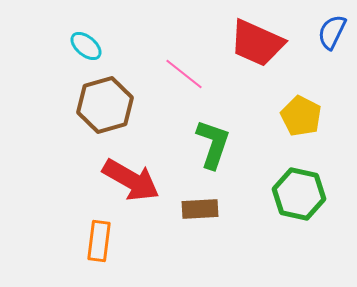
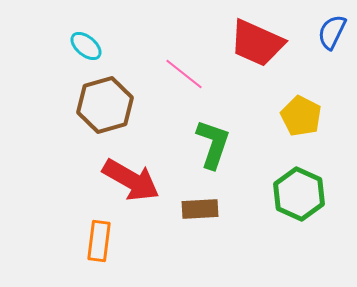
green hexagon: rotated 12 degrees clockwise
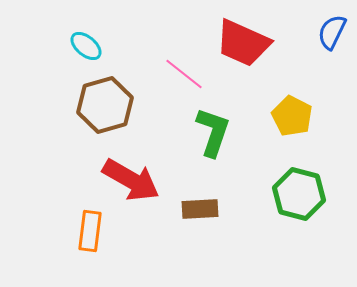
red trapezoid: moved 14 px left
yellow pentagon: moved 9 px left
green L-shape: moved 12 px up
green hexagon: rotated 9 degrees counterclockwise
orange rectangle: moved 9 px left, 10 px up
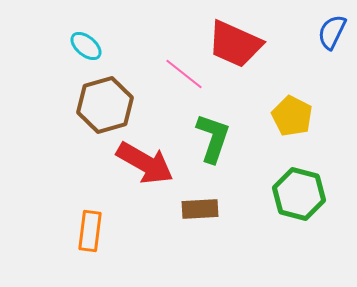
red trapezoid: moved 8 px left, 1 px down
green L-shape: moved 6 px down
red arrow: moved 14 px right, 17 px up
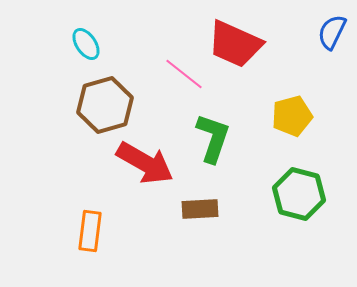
cyan ellipse: moved 2 px up; rotated 16 degrees clockwise
yellow pentagon: rotated 30 degrees clockwise
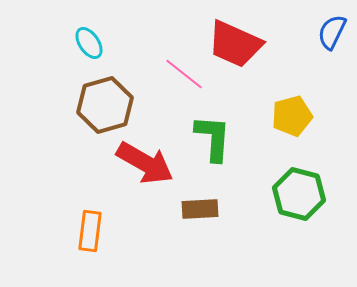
cyan ellipse: moved 3 px right, 1 px up
green L-shape: rotated 15 degrees counterclockwise
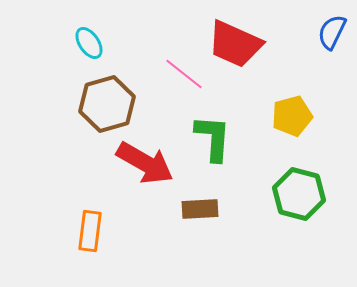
brown hexagon: moved 2 px right, 1 px up
